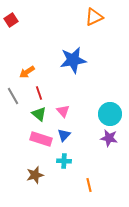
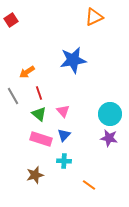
orange line: rotated 40 degrees counterclockwise
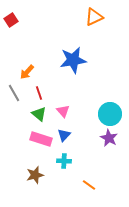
orange arrow: rotated 14 degrees counterclockwise
gray line: moved 1 px right, 3 px up
purple star: rotated 18 degrees clockwise
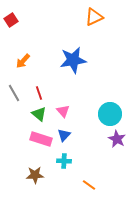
orange arrow: moved 4 px left, 11 px up
purple star: moved 8 px right, 1 px down
brown star: rotated 12 degrees clockwise
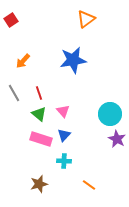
orange triangle: moved 8 px left, 2 px down; rotated 12 degrees counterclockwise
brown star: moved 4 px right, 9 px down; rotated 12 degrees counterclockwise
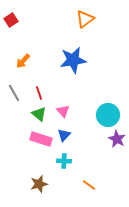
orange triangle: moved 1 px left
cyan circle: moved 2 px left, 1 px down
